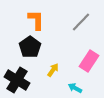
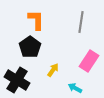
gray line: rotated 35 degrees counterclockwise
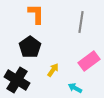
orange L-shape: moved 6 px up
pink rectangle: rotated 20 degrees clockwise
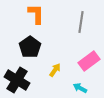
yellow arrow: moved 2 px right
cyan arrow: moved 5 px right
